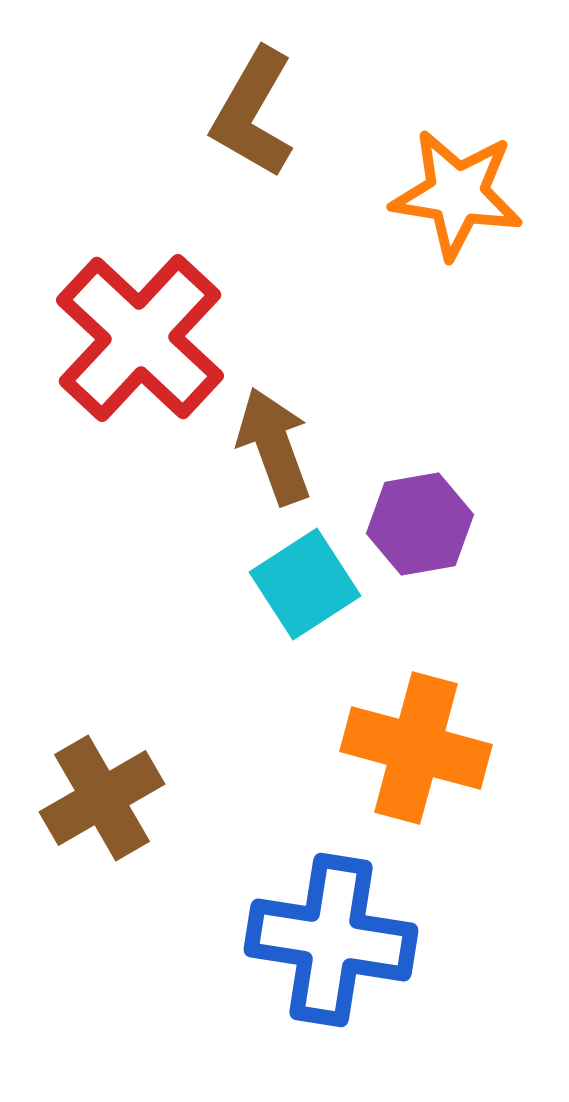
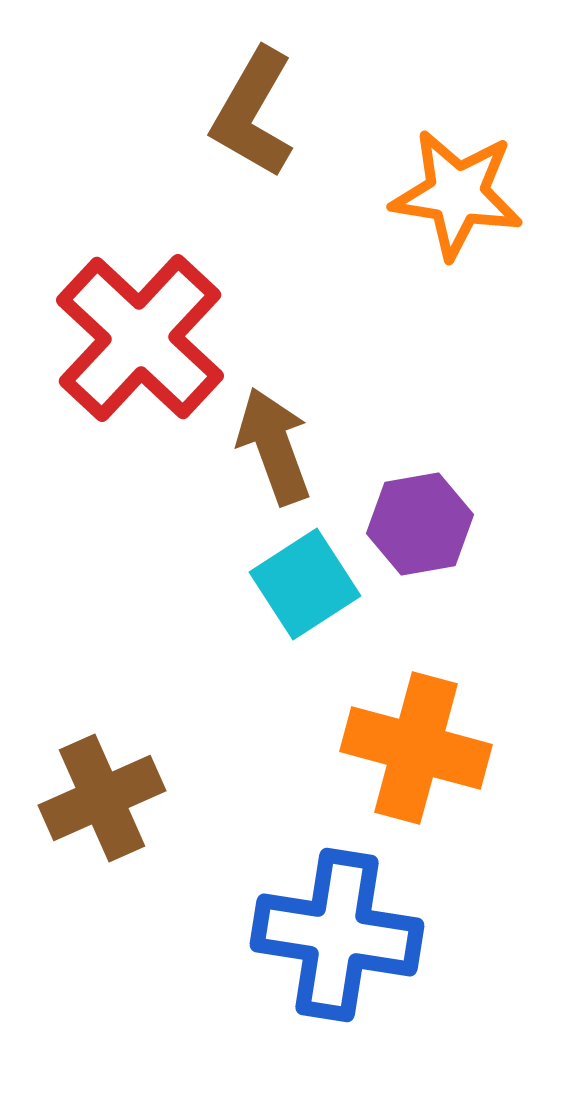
brown cross: rotated 6 degrees clockwise
blue cross: moved 6 px right, 5 px up
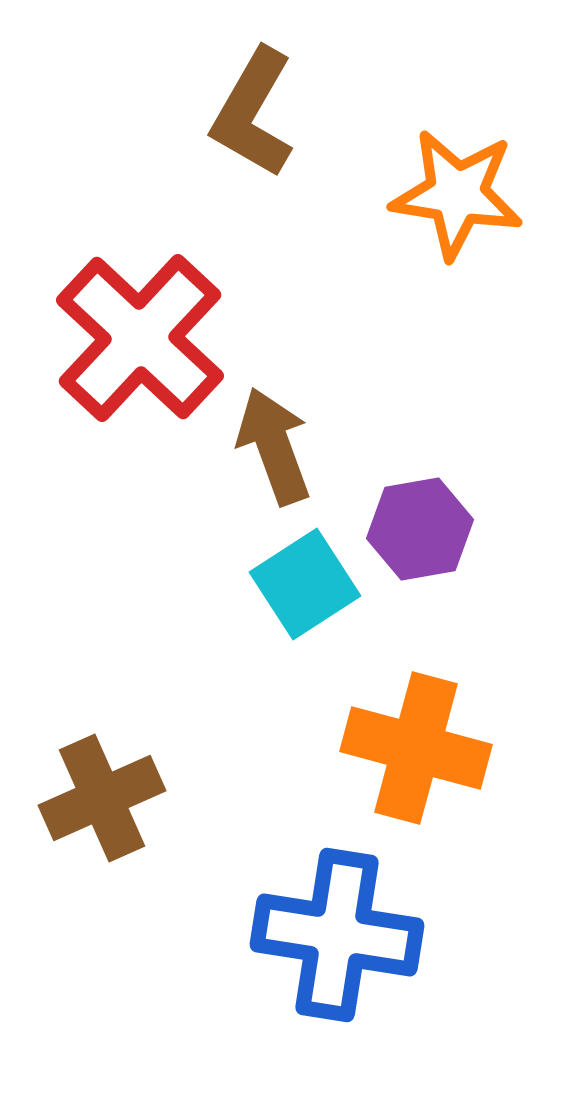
purple hexagon: moved 5 px down
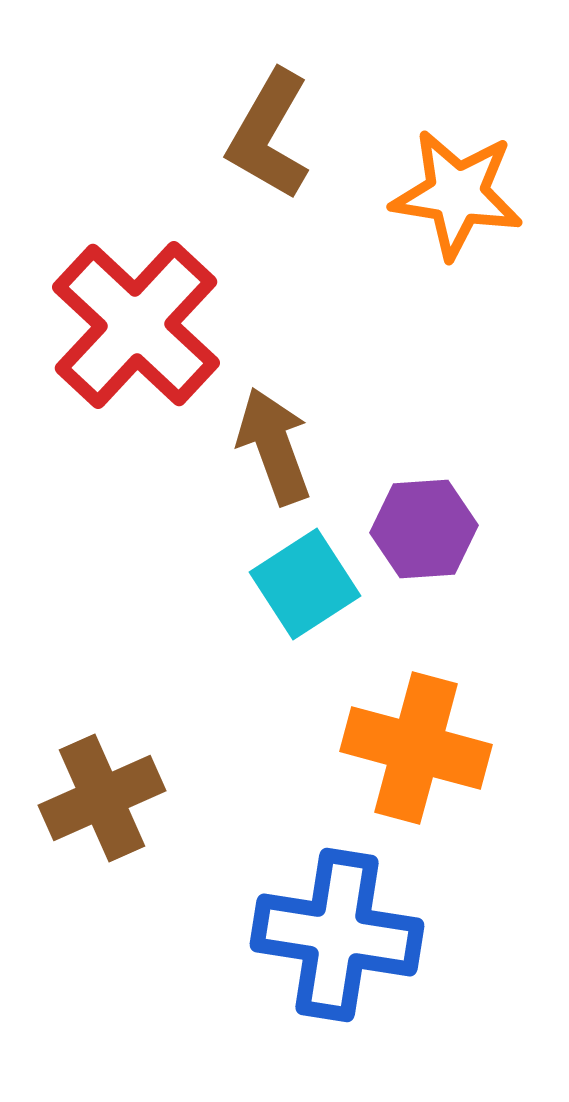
brown L-shape: moved 16 px right, 22 px down
red cross: moved 4 px left, 13 px up
purple hexagon: moved 4 px right; rotated 6 degrees clockwise
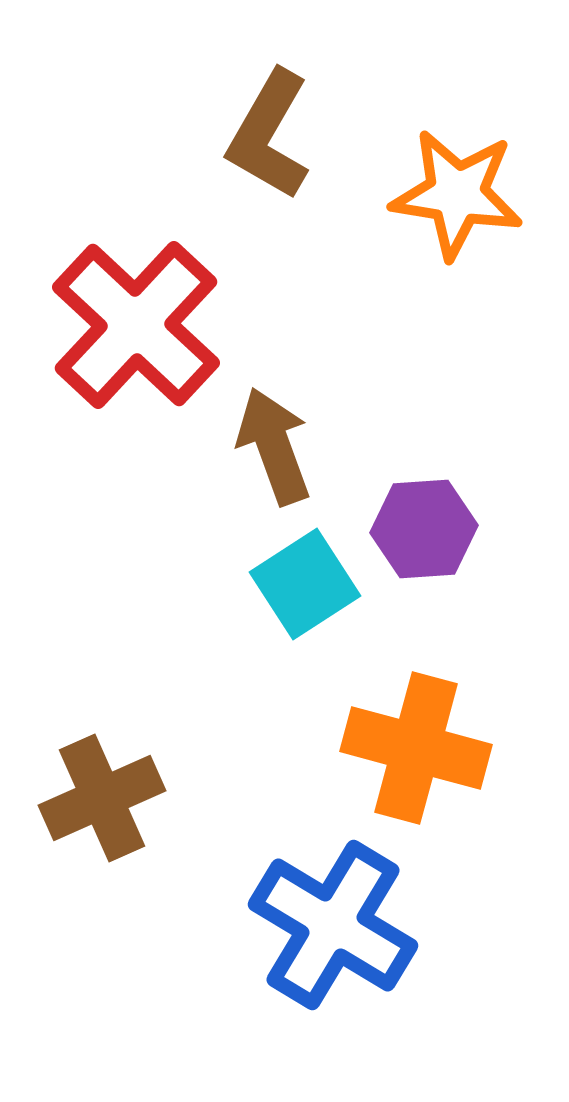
blue cross: moved 4 px left, 10 px up; rotated 22 degrees clockwise
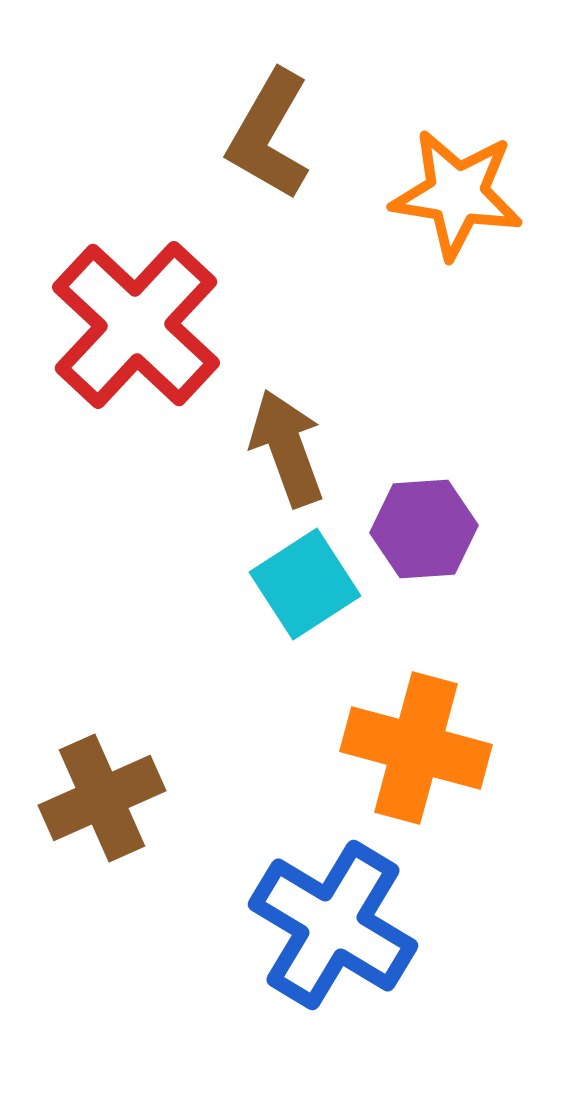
brown arrow: moved 13 px right, 2 px down
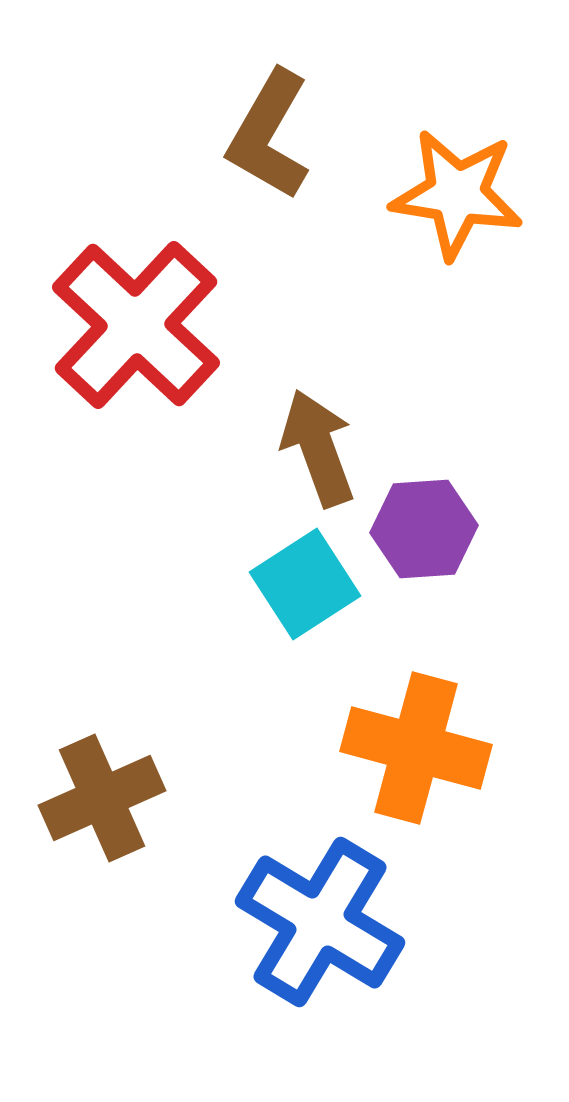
brown arrow: moved 31 px right
blue cross: moved 13 px left, 3 px up
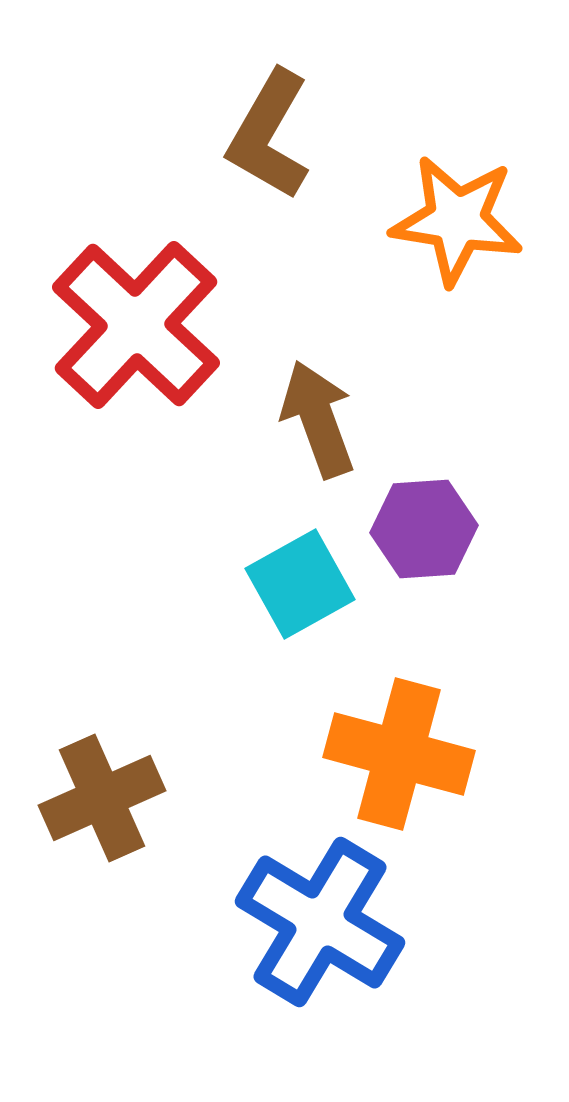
orange star: moved 26 px down
brown arrow: moved 29 px up
cyan square: moved 5 px left; rotated 4 degrees clockwise
orange cross: moved 17 px left, 6 px down
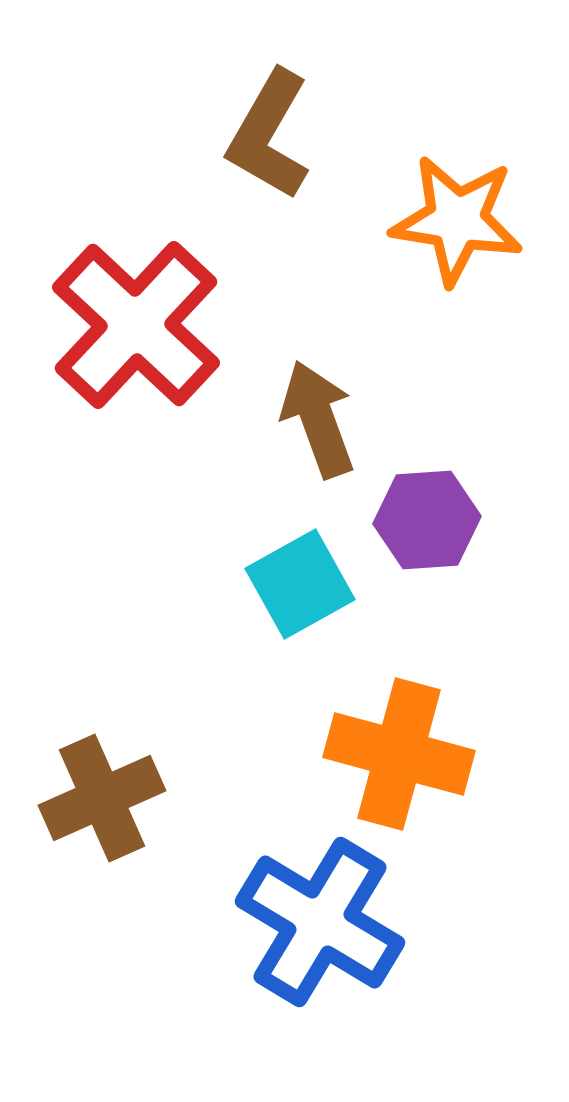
purple hexagon: moved 3 px right, 9 px up
